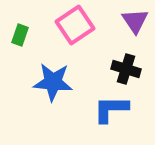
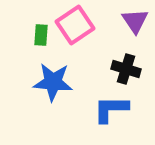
green rectangle: moved 21 px right; rotated 15 degrees counterclockwise
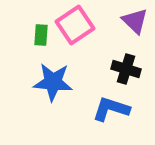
purple triangle: rotated 12 degrees counterclockwise
blue L-shape: rotated 18 degrees clockwise
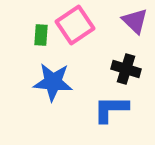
blue L-shape: rotated 18 degrees counterclockwise
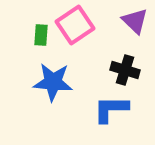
black cross: moved 1 px left, 1 px down
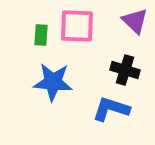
pink square: moved 2 px right, 1 px down; rotated 36 degrees clockwise
blue L-shape: rotated 18 degrees clockwise
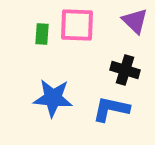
pink square: moved 1 px up
green rectangle: moved 1 px right, 1 px up
blue star: moved 16 px down
blue L-shape: rotated 6 degrees counterclockwise
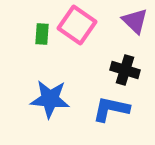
pink square: rotated 33 degrees clockwise
blue star: moved 3 px left, 1 px down
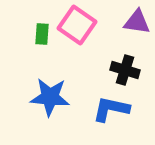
purple triangle: moved 2 px right, 1 px down; rotated 36 degrees counterclockwise
blue star: moved 2 px up
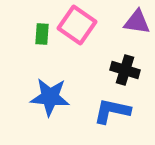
blue L-shape: moved 1 px right, 2 px down
